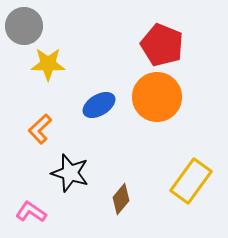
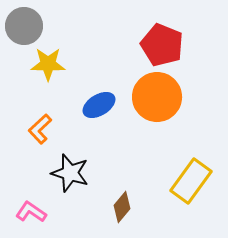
brown diamond: moved 1 px right, 8 px down
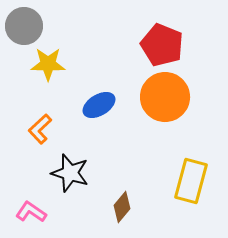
orange circle: moved 8 px right
yellow rectangle: rotated 21 degrees counterclockwise
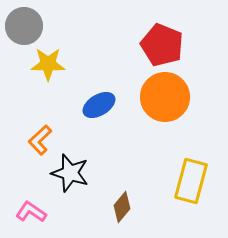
orange L-shape: moved 11 px down
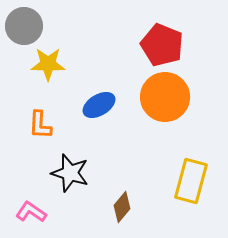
orange L-shape: moved 15 px up; rotated 44 degrees counterclockwise
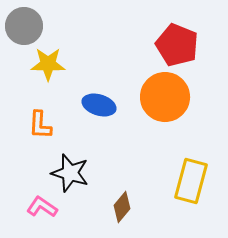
red pentagon: moved 15 px right
blue ellipse: rotated 48 degrees clockwise
pink L-shape: moved 11 px right, 5 px up
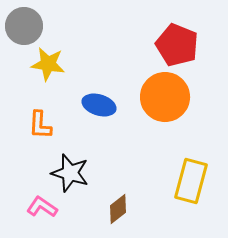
yellow star: rotated 8 degrees clockwise
brown diamond: moved 4 px left, 2 px down; rotated 12 degrees clockwise
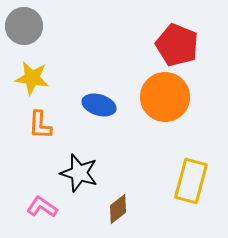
yellow star: moved 16 px left, 14 px down
black star: moved 9 px right
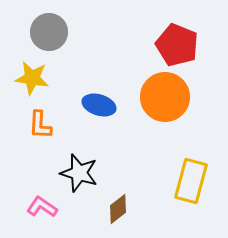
gray circle: moved 25 px right, 6 px down
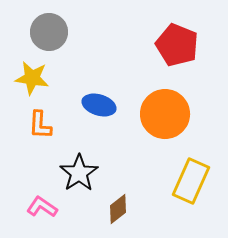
orange circle: moved 17 px down
black star: rotated 21 degrees clockwise
yellow rectangle: rotated 9 degrees clockwise
